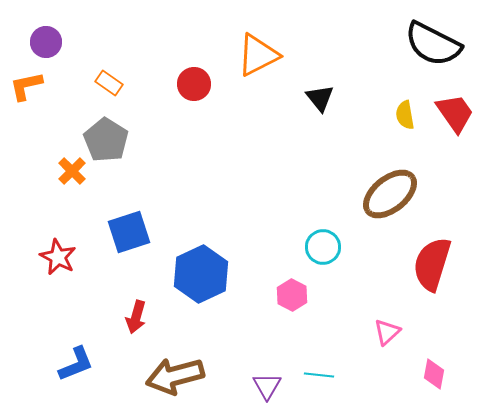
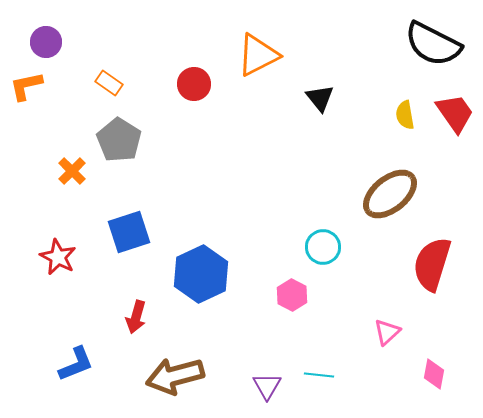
gray pentagon: moved 13 px right
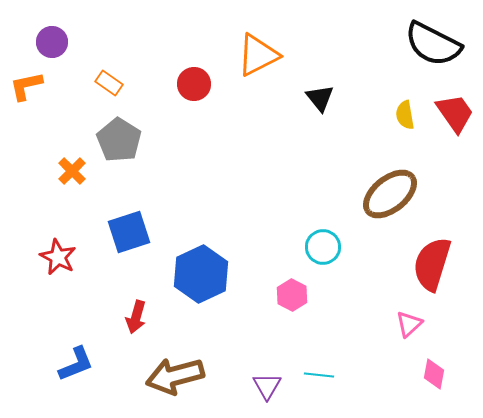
purple circle: moved 6 px right
pink triangle: moved 22 px right, 8 px up
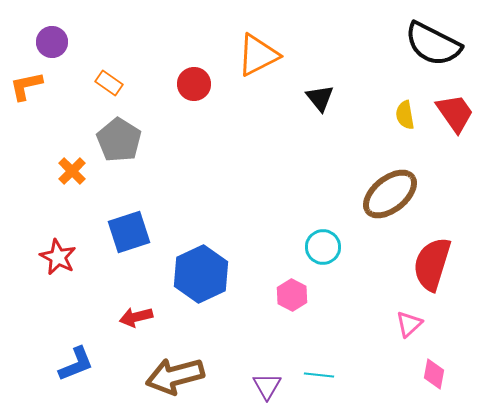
red arrow: rotated 60 degrees clockwise
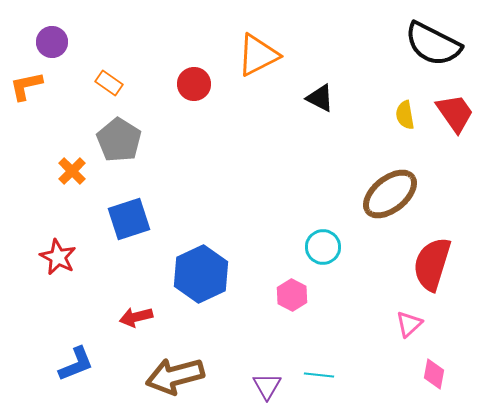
black triangle: rotated 24 degrees counterclockwise
blue square: moved 13 px up
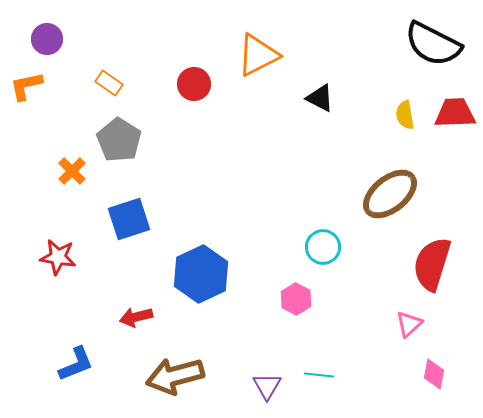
purple circle: moved 5 px left, 3 px up
red trapezoid: rotated 57 degrees counterclockwise
red star: rotated 18 degrees counterclockwise
pink hexagon: moved 4 px right, 4 px down
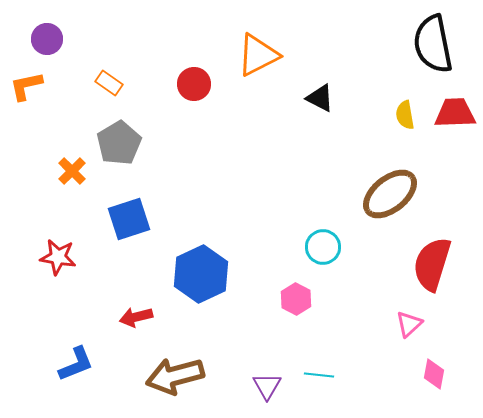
black semicircle: rotated 52 degrees clockwise
gray pentagon: moved 3 px down; rotated 9 degrees clockwise
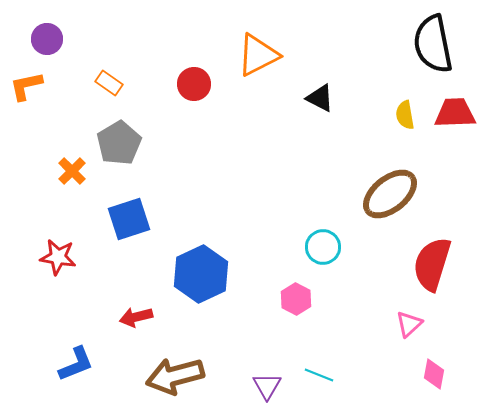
cyan line: rotated 16 degrees clockwise
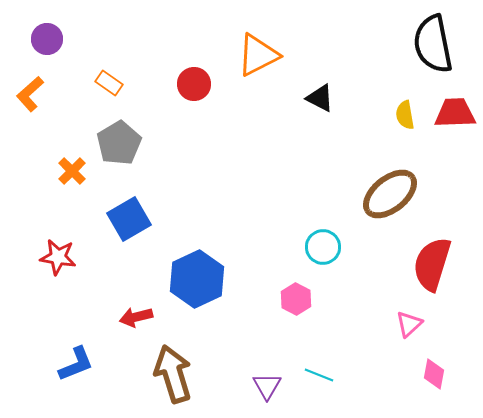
orange L-shape: moved 4 px right, 8 px down; rotated 30 degrees counterclockwise
blue square: rotated 12 degrees counterclockwise
blue hexagon: moved 4 px left, 5 px down
brown arrow: moved 2 px left, 2 px up; rotated 88 degrees clockwise
